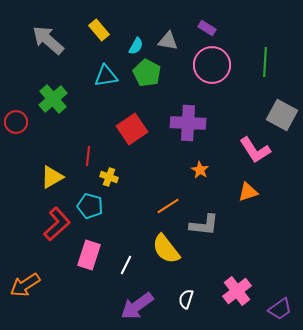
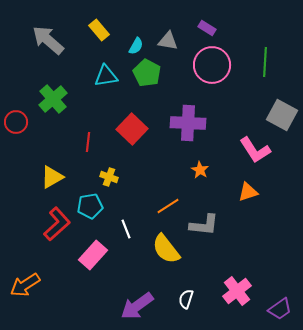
red square: rotated 12 degrees counterclockwise
red line: moved 14 px up
cyan pentagon: rotated 25 degrees counterclockwise
pink rectangle: moved 4 px right; rotated 24 degrees clockwise
white line: moved 36 px up; rotated 48 degrees counterclockwise
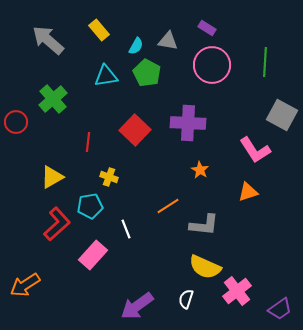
red square: moved 3 px right, 1 px down
yellow semicircle: moved 39 px right, 18 px down; rotated 28 degrees counterclockwise
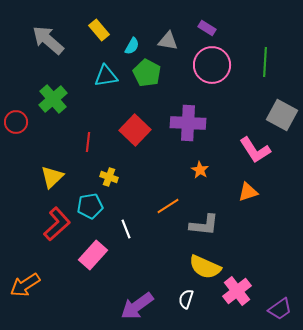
cyan semicircle: moved 4 px left
yellow triangle: rotated 15 degrees counterclockwise
